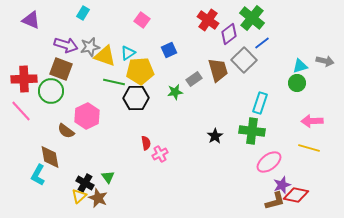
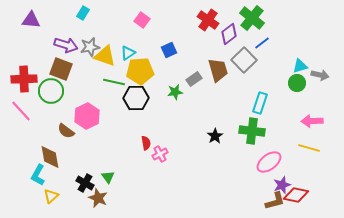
purple triangle at (31, 20): rotated 18 degrees counterclockwise
gray arrow at (325, 61): moved 5 px left, 14 px down
yellow triangle at (79, 196): moved 28 px left
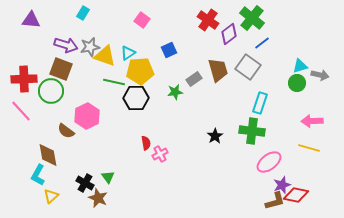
gray square at (244, 60): moved 4 px right, 7 px down; rotated 10 degrees counterclockwise
brown diamond at (50, 157): moved 2 px left, 2 px up
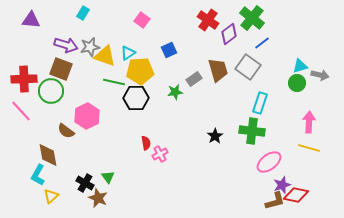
pink arrow at (312, 121): moved 3 px left, 1 px down; rotated 95 degrees clockwise
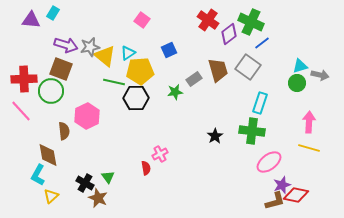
cyan rectangle at (83, 13): moved 30 px left
green cross at (252, 18): moved 1 px left, 4 px down; rotated 15 degrees counterclockwise
yellow triangle at (105, 56): rotated 20 degrees clockwise
brown semicircle at (66, 131): moved 2 px left; rotated 132 degrees counterclockwise
red semicircle at (146, 143): moved 25 px down
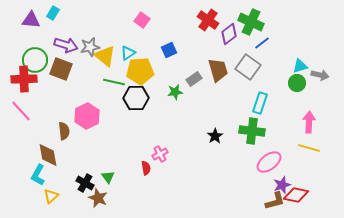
green circle at (51, 91): moved 16 px left, 31 px up
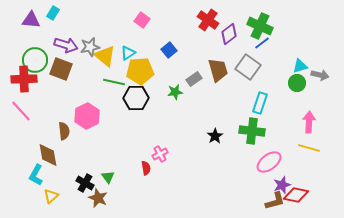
green cross at (251, 22): moved 9 px right, 4 px down
blue square at (169, 50): rotated 14 degrees counterclockwise
cyan L-shape at (38, 175): moved 2 px left
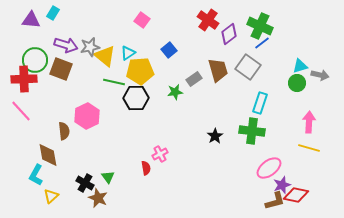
pink ellipse at (269, 162): moved 6 px down
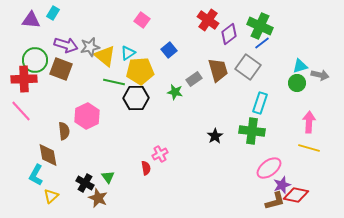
green star at (175, 92): rotated 21 degrees clockwise
